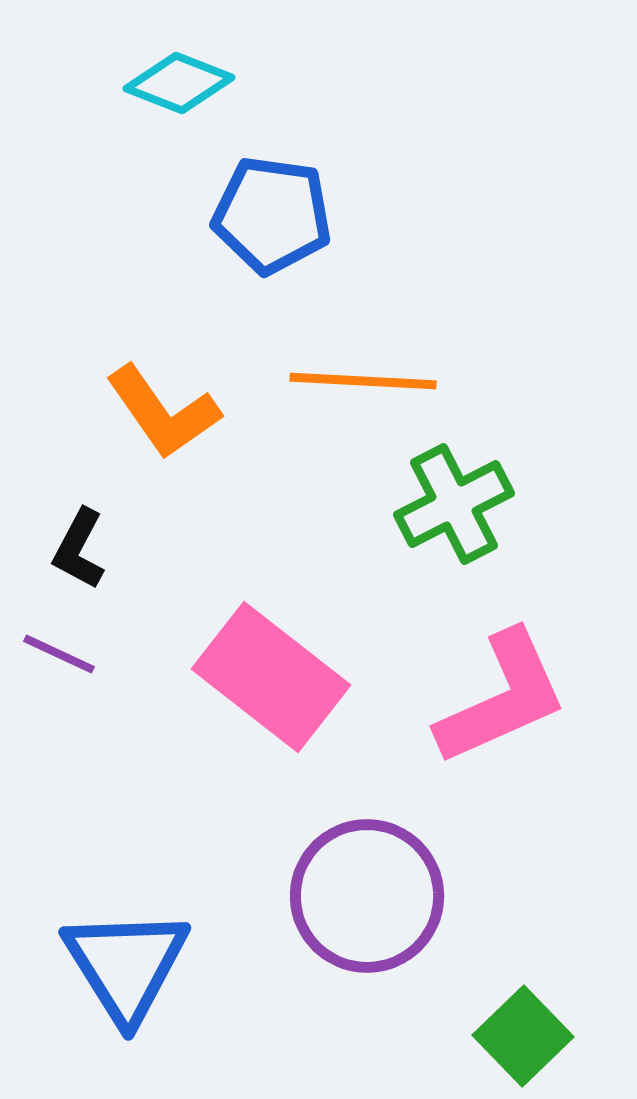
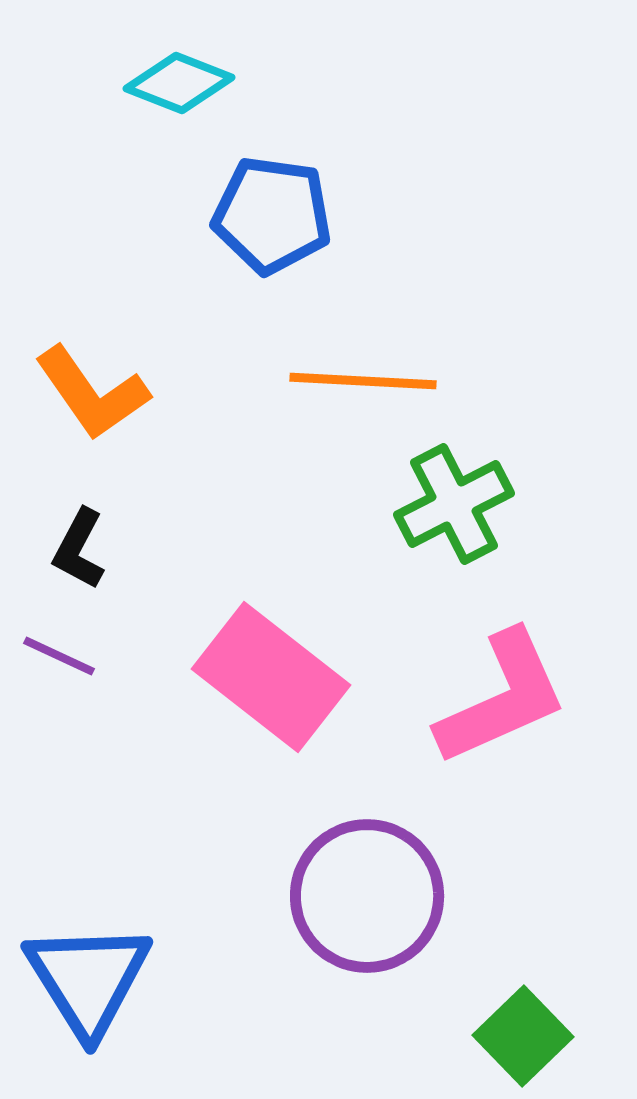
orange L-shape: moved 71 px left, 19 px up
purple line: moved 2 px down
blue triangle: moved 38 px left, 14 px down
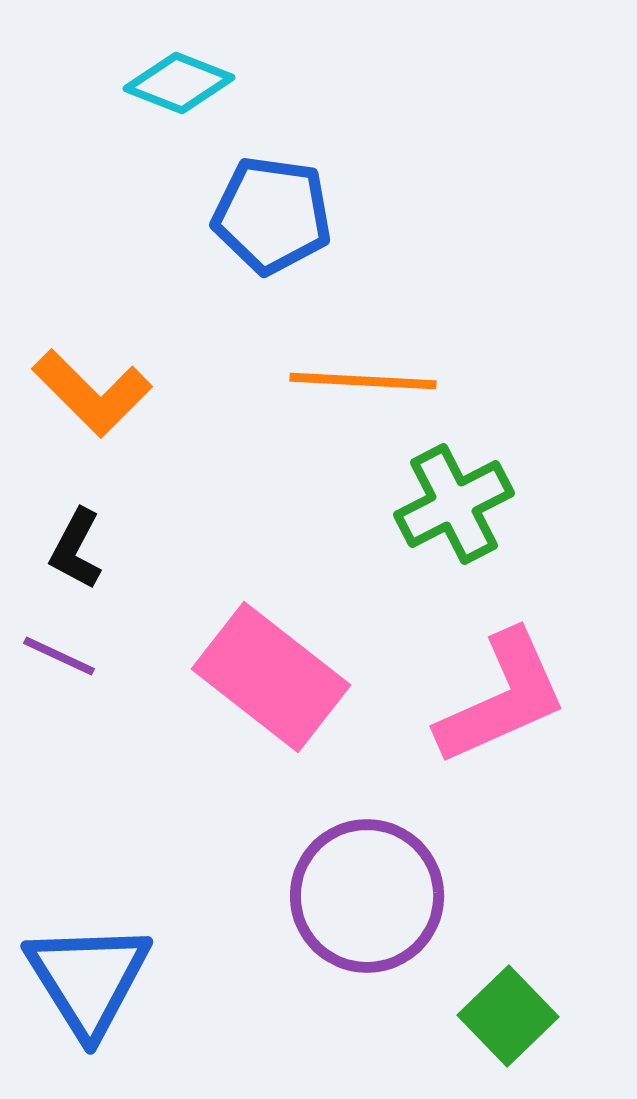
orange L-shape: rotated 10 degrees counterclockwise
black L-shape: moved 3 px left
green square: moved 15 px left, 20 px up
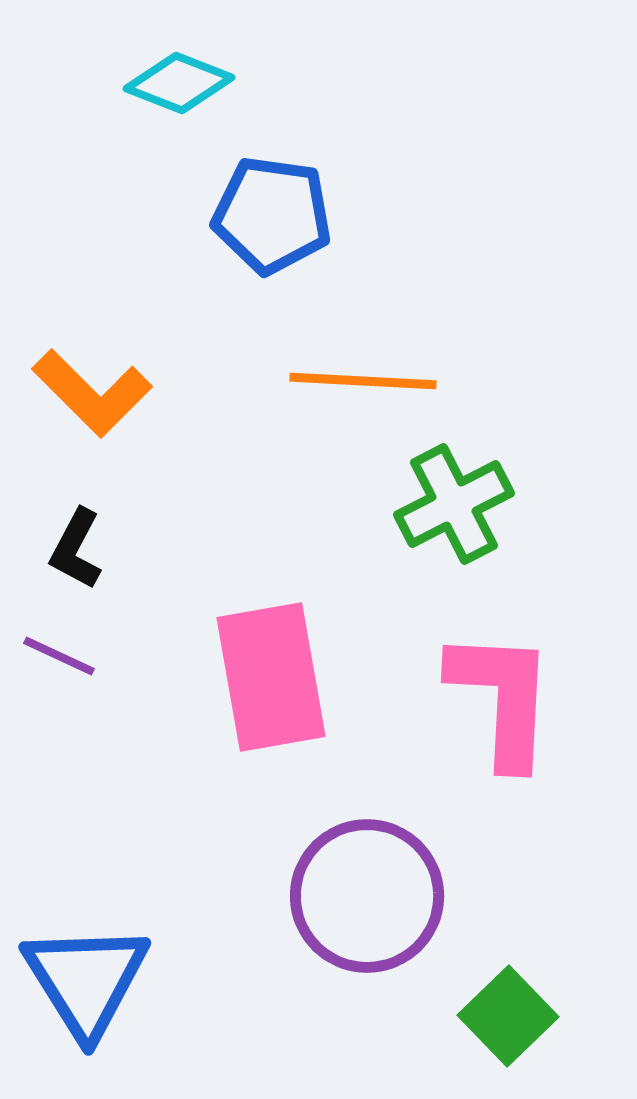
pink rectangle: rotated 42 degrees clockwise
pink L-shape: rotated 63 degrees counterclockwise
blue triangle: moved 2 px left, 1 px down
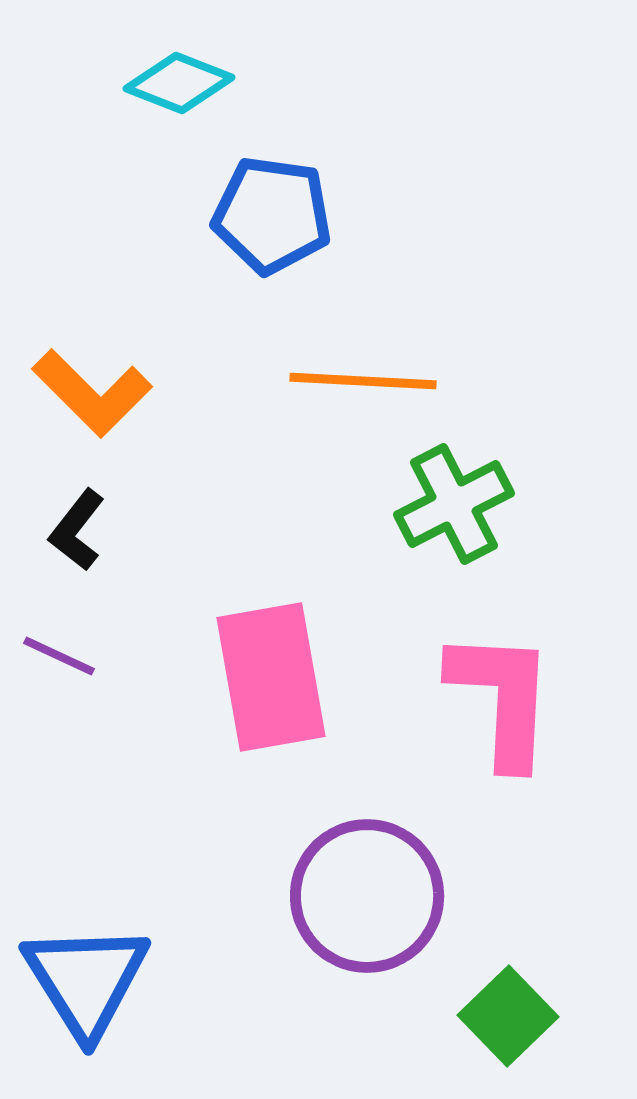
black L-shape: moved 1 px right, 19 px up; rotated 10 degrees clockwise
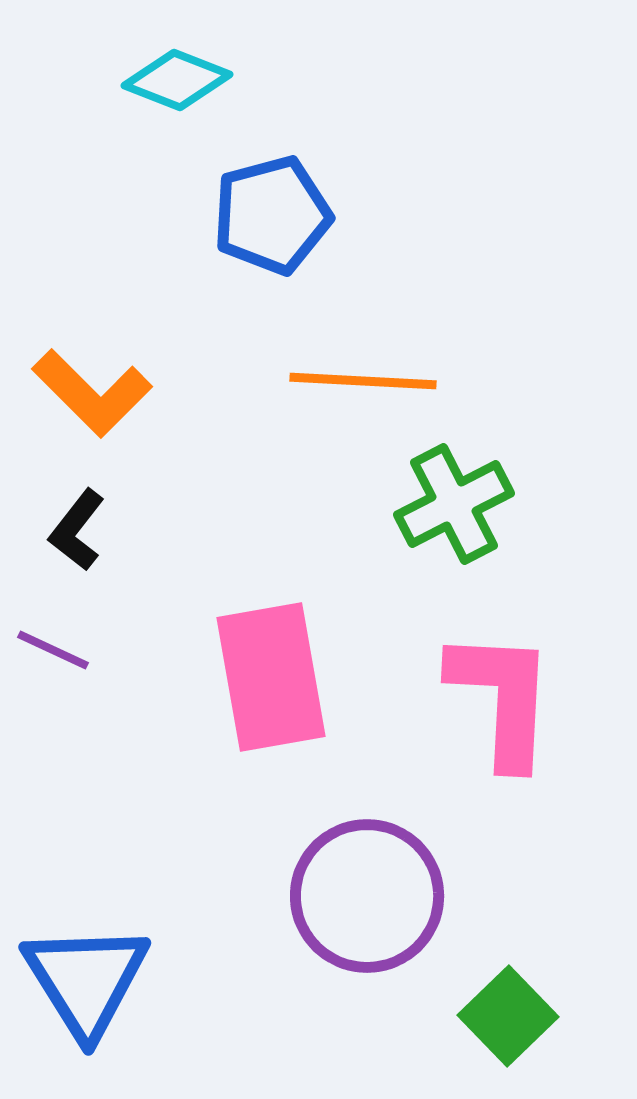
cyan diamond: moved 2 px left, 3 px up
blue pentagon: rotated 23 degrees counterclockwise
purple line: moved 6 px left, 6 px up
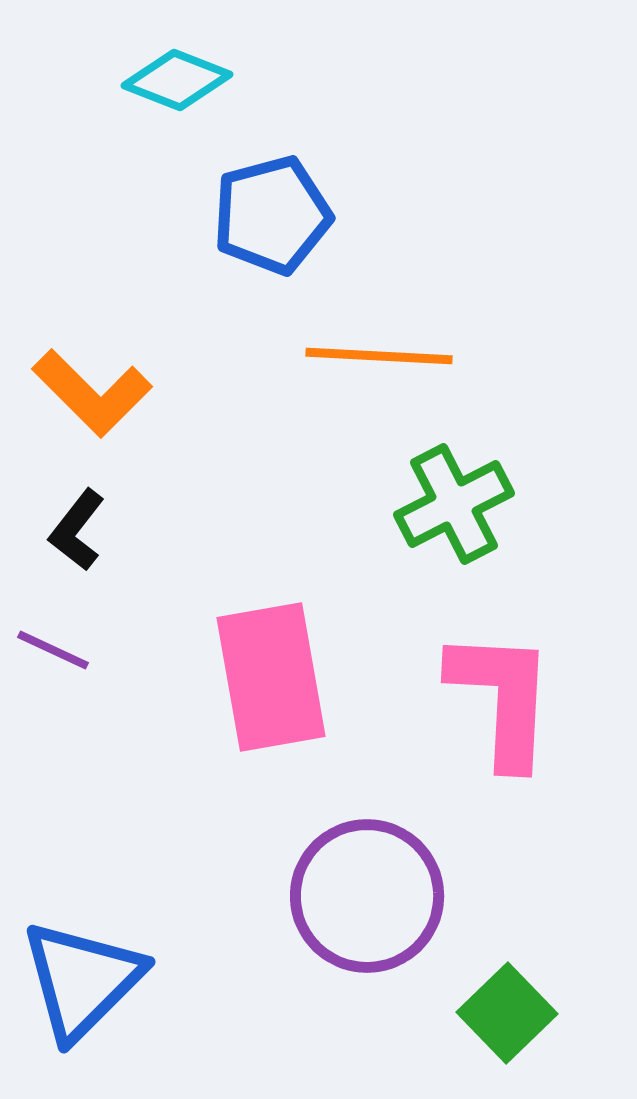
orange line: moved 16 px right, 25 px up
blue triangle: moved 4 px left; rotated 17 degrees clockwise
green square: moved 1 px left, 3 px up
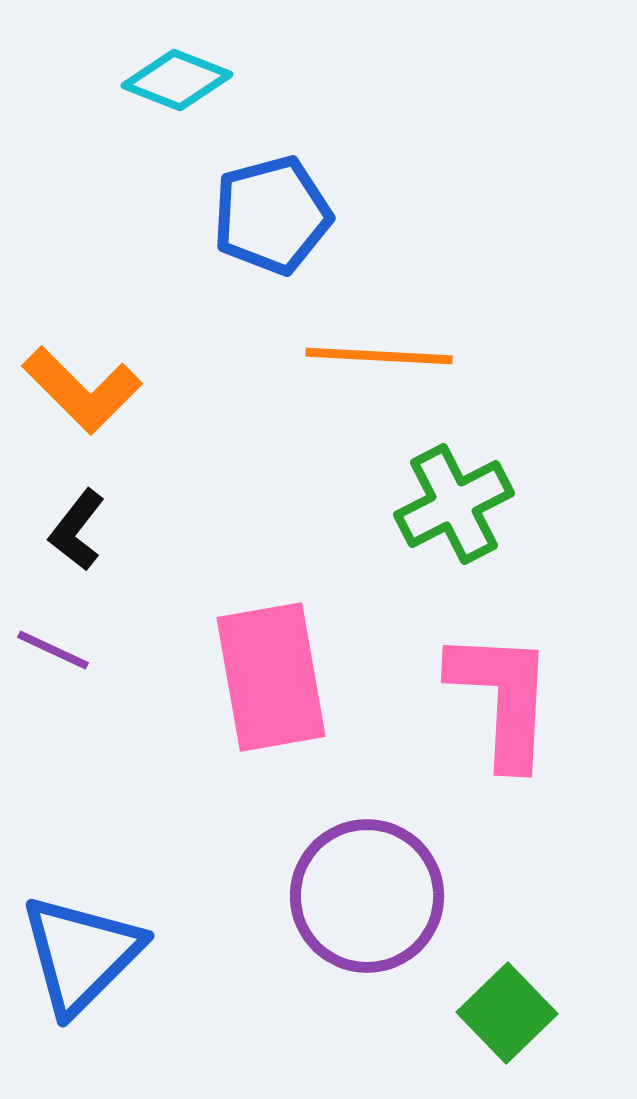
orange L-shape: moved 10 px left, 3 px up
blue triangle: moved 1 px left, 26 px up
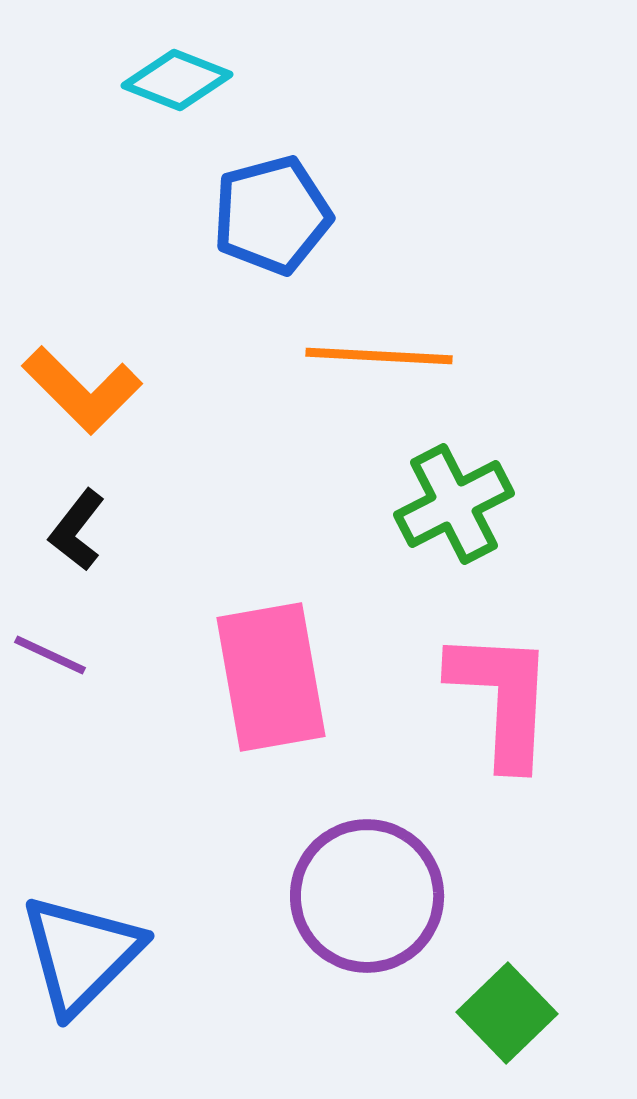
purple line: moved 3 px left, 5 px down
